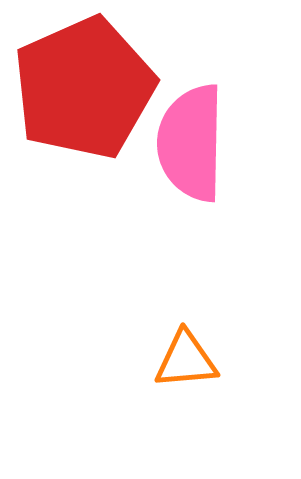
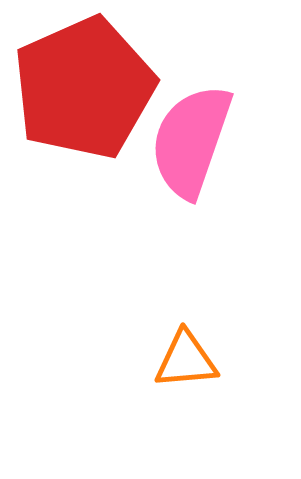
pink semicircle: moved 2 px up; rotated 18 degrees clockwise
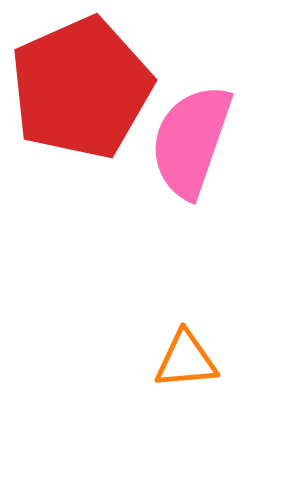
red pentagon: moved 3 px left
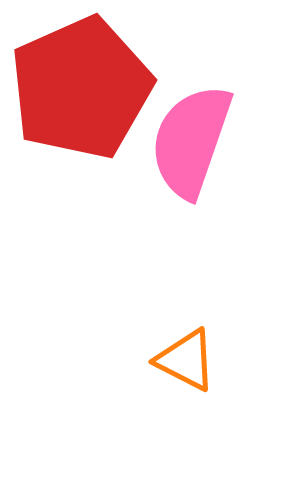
orange triangle: rotated 32 degrees clockwise
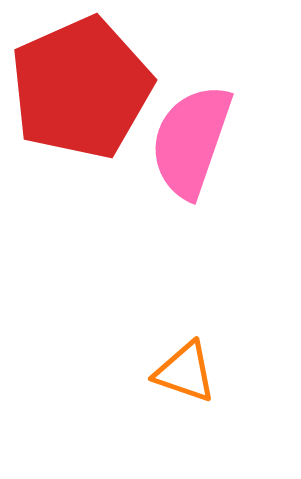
orange triangle: moved 1 px left, 12 px down; rotated 8 degrees counterclockwise
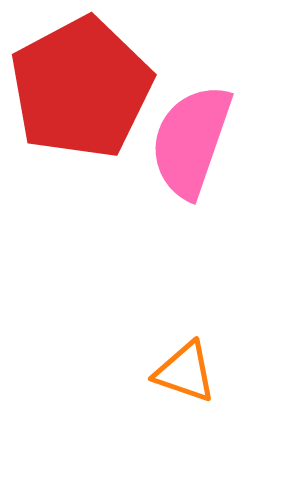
red pentagon: rotated 4 degrees counterclockwise
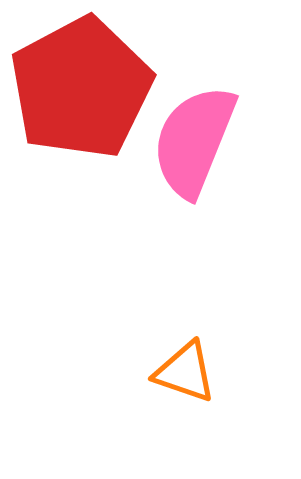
pink semicircle: moved 3 px right; rotated 3 degrees clockwise
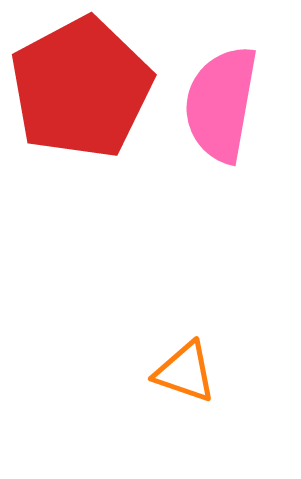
pink semicircle: moved 27 px right, 37 px up; rotated 12 degrees counterclockwise
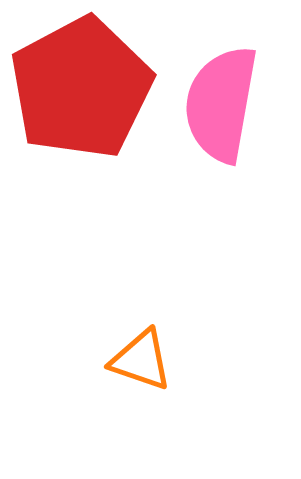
orange triangle: moved 44 px left, 12 px up
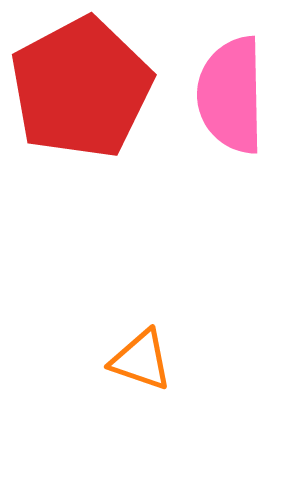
pink semicircle: moved 10 px right, 9 px up; rotated 11 degrees counterclockwise
